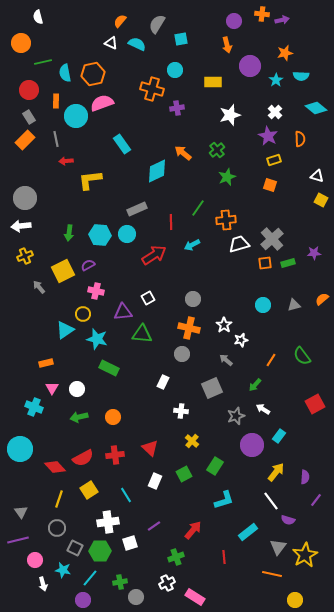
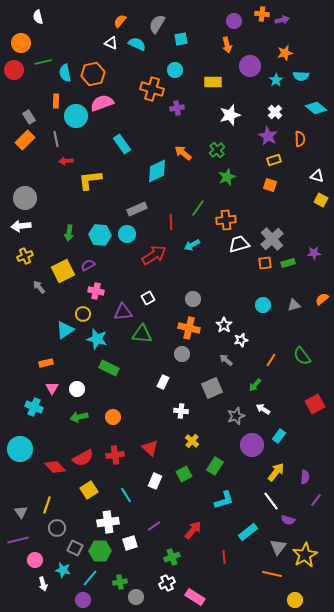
red circle at (29, 90): moved 15 px left, 20 px up
yellow line at (59, 499): moved 12 px left, 6 px down
green cross at (176, 557): moved 4 px left
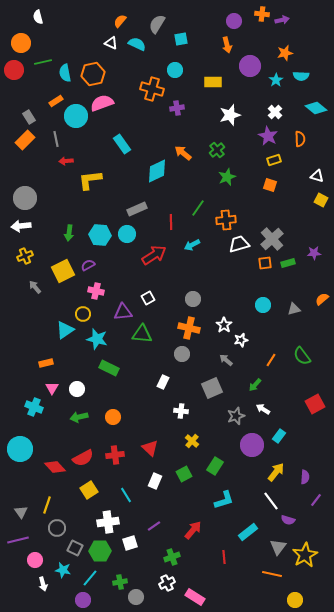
orange rectangle at (56, 101): rotated 56 degrees clockwise
gray arrow at (39, 287): moved 4 px left
gray triangle at (294, 305): moved 4 px down
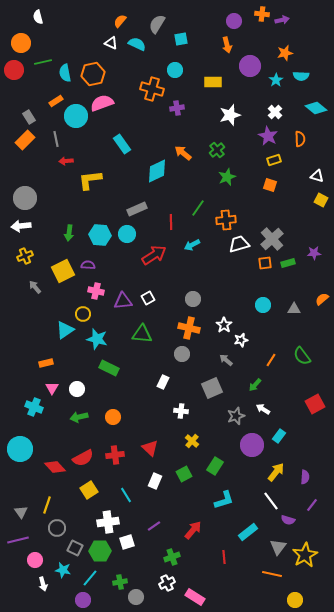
purple semicircle at (88, 265): rotated 32 degrees clockwise
gray triangle at (294, 309): rotated 16 degrees clockwise
purple triangle at (123, 312): moved 11 px up
purple line at (316, 500): moved 4 px left, 5 px down
white square at (130, 543): moved 3 px left, 1 px up
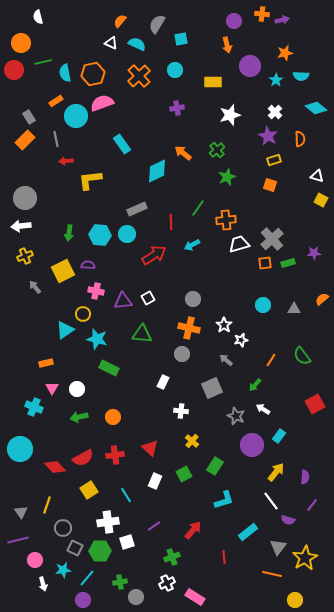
orange cross at (152, 89): moved 13 px left, 13 px up; rotated 30 degrees clockwise
gray star at (236, 416): rotated 30 degrees counterclockwise
gray circle at (57, 528): moved 6 px right
yellow star at (305, 555): moved 3 px down
cyan star at (63, 570): rotated 21 degrees counterclockwise
cyan line at (90, 578): moved 3 px left
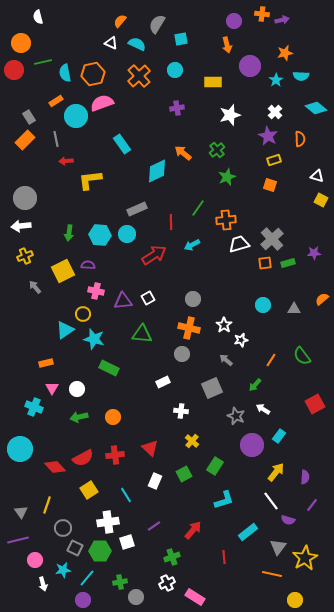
cyan star at (97, 339): moved 3 px left
white rectangle at (163, 382): rotated 40 degrees clockwise
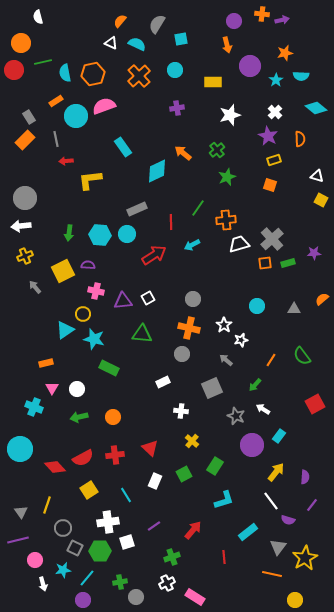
pink semicircle at (102, 103): moved 2 px right, 3 px down
cyan rectangle at (122, 144): moved 1 px right, 3 px down
cyan circle at (263, 305): moved 6 px left, 1 px down
